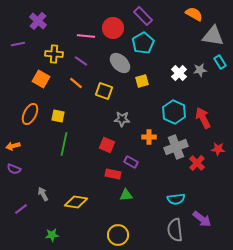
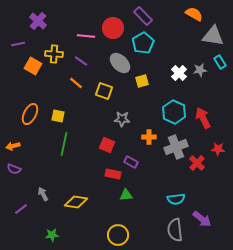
orange square at (41, 79): moved 8 px left, 13 px up
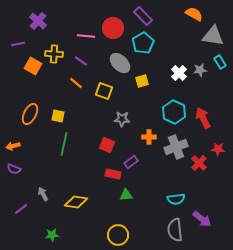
purple rectangle at (131, 162): rotated 64 degrees counterclockwise
red cross at (197, 163): moved 2 px right
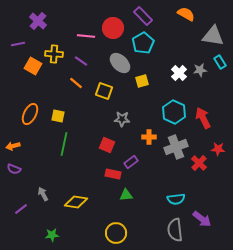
orange semicircle at (194, 14): moved 8 px left
yellow circle at (118, 235): moved 2 px left, 2 px up
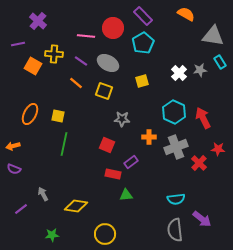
gray ellipse at (120, 63): moved 12 px left; rotated 15 degrees counterclockwise
yellow diamond at (76, 202): moved 4 px down
yellow circle at (116, 233): moved 11 px left, 1 px down
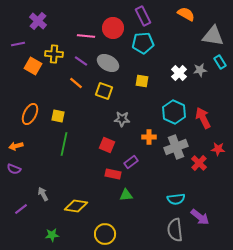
purple rectangle at (143, 16): rotated 18 degrees clockwise
cyan pentagon at (143, 43): rotated 25 degrees clockwise
yellow square at (142, 81): rotated 24 degrees clockwise
orange arrow at (13, 146): moved 3 px right
purple arrow at (202, 219): moved 2 px left, 2 px up
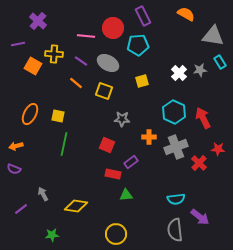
cyan pentagon at (143, 43): moved 5 px left, 2 px down
yellow square at (142, 81): rotated 24 degrees counterclockwise
yellow circle at (105, 234): moved 11 px right
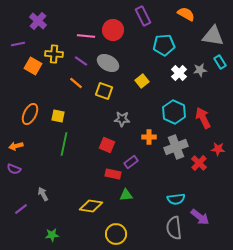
red circle at (113, 28): moved 2 px down
cyan pentagon at (138, 45): moved 26 px right
yellow square at (142, 81): rotated 24 degrees counterclockwise
yellow diamond at (76, 206): moved 15 px right
gray semicircle at (175, 230): moved 1 px left, 2 px up
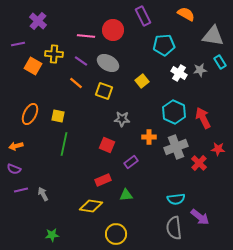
white cross at (179, 73): rotated 14 degrees counterclockwise
red rectangle at (113, 174): moved 10 px left, 6 px down; rotated 35 degrees counterclockwise
purple line at (21, 209): moved 19 px up; rotated 24 degrees clockwise
